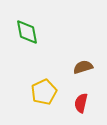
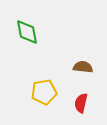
brown semicircle: rotated 24 degrees clockwise
yellow pentagon: rotated 15 degrees clockwise
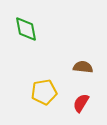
green diamond: moved 1 px left, 3 px up
red semicircle: rotated 18 degrees clockwise
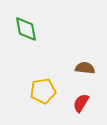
brown semicircle: moved 2 px right, 1 px down
yellow pentagon: moved 1 px left, 1 px up
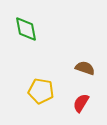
brown semicircle: rotated 12 degrees clockwise
yellow pentagon: moved 2 px left; rotated 20 degrees clockwise
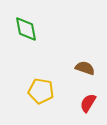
red semicircle: moved 7 px right
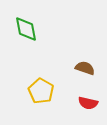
yellow pentagon: rotated 20 degrees clockwise
red semicircle: rotated 108 degrees counterclockwise
